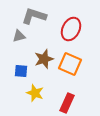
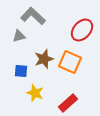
gray L-shape: moved 1 px left; rotated 25 degrees clockwise
red ellipse: moved 11 px right, 1 px down; rotated 15 degrees clockwise
orange square: moved 2 px up
red rectangle: moved 1 px right; rotated 24 degrees clockwise
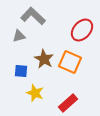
brown star: rotated 24 degrees counterclockwise
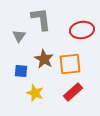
gray L-shape: moved 8 px right, 3 px down; rotated 40 degrees clockwise
red ellipse: rotated 40 degrees clockwise
gray triangle: rotated 40 degrees counterclockwise
orange square: moved 2 px down; rotated 30 degrees counterclockwise
red rectangle: moved 5 px right, 11 px up
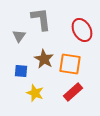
red ellipse: rotated 70 degrees clockwise
orange square: rotated 15 degrees clockwise
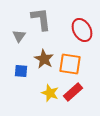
yellow star: moved 15 px right
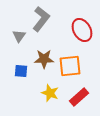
gray L-shape: rotated 45 degrees clockwise
brown star: rotated 30 degrees counterclockwise
orange square: moved 2 px down; rotated 15 degrees counterclockwise
red rectangle: moved 6 px right, 5 px down
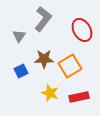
gray L-shape: moved 2 px right
orange square: rotated 25 degrees counterclockwise
blue square: rotated 32 degrees counterclockwise
red rectangle: rotated 30 degrees clockwise
